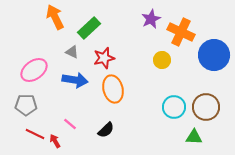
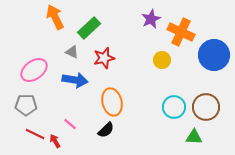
orange ellipse: moved 1 px left, 13 px down
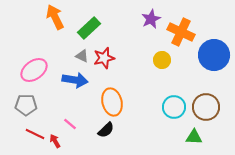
gray triangle: moved 10 px right, 4 px down
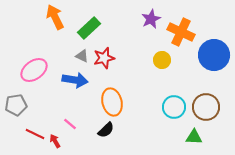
gray pentagon: moved 10 px left; rotated 10 degrees counterclockwise
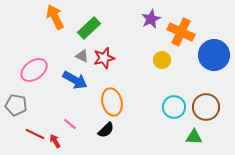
blue arrow: rotated 20 degrees clockwise
gray pentagon: rotated 20 degrees clockwise
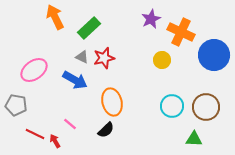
gray triangle: moved 1 px down
cyan circle: moved 2 px left, 1 px up
green triangle: moved 2 px down
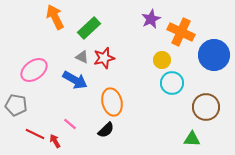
cyan circle: moved 23 px up
green triangle: moved 2 px left
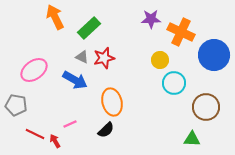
purple star: rotated 24 degrees clockwise
yellow circle: moved 2 px left
cyan circle: moved 2 px right
pink line: rotated 64 degrees counterclockwise
